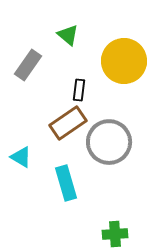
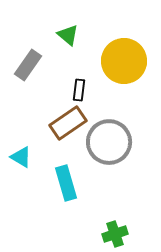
green cross: rotated 15 degrees counterclockwise
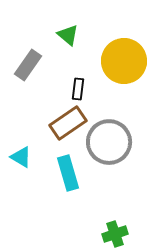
black rectangle: moved 1 px left, 1 px up
cyan rectangle: moved 2 px right, 10 px up
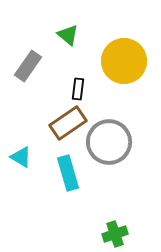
gray rectangle: moved 1 px down
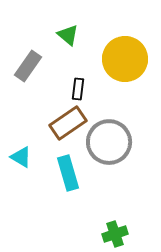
yellow circle: moved 1 px right, 2 px up
